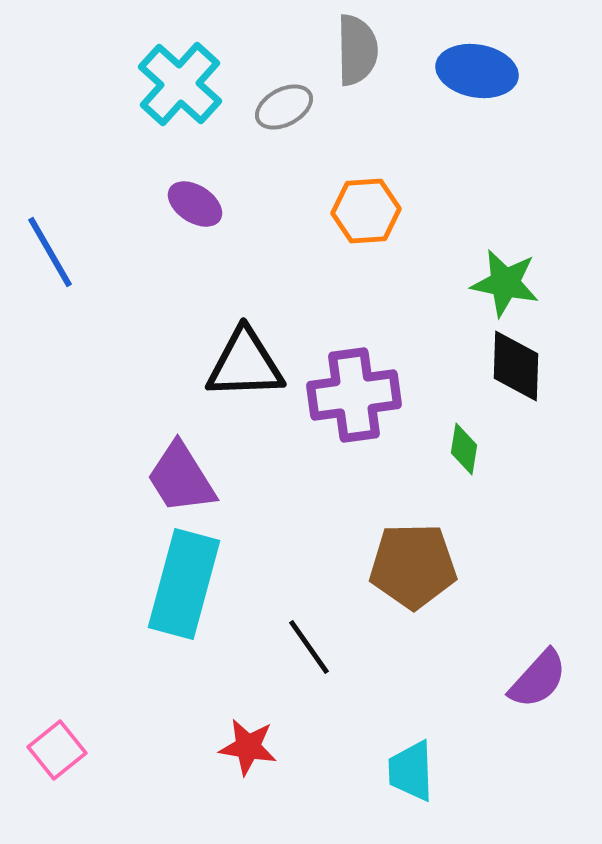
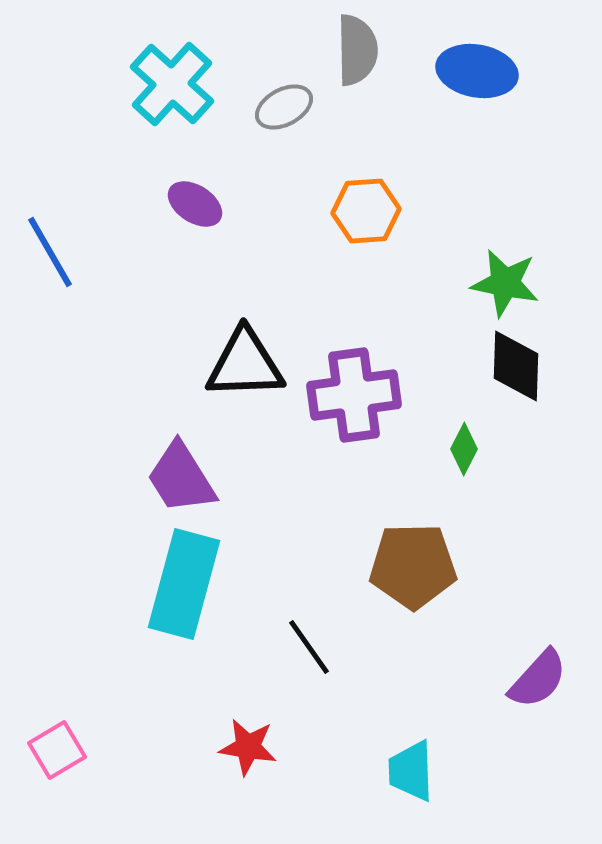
cyan cross: moved 8 px left
green diamond: rotated 18 degrees clockwise
pink square: rotated 8 degrees clockwise
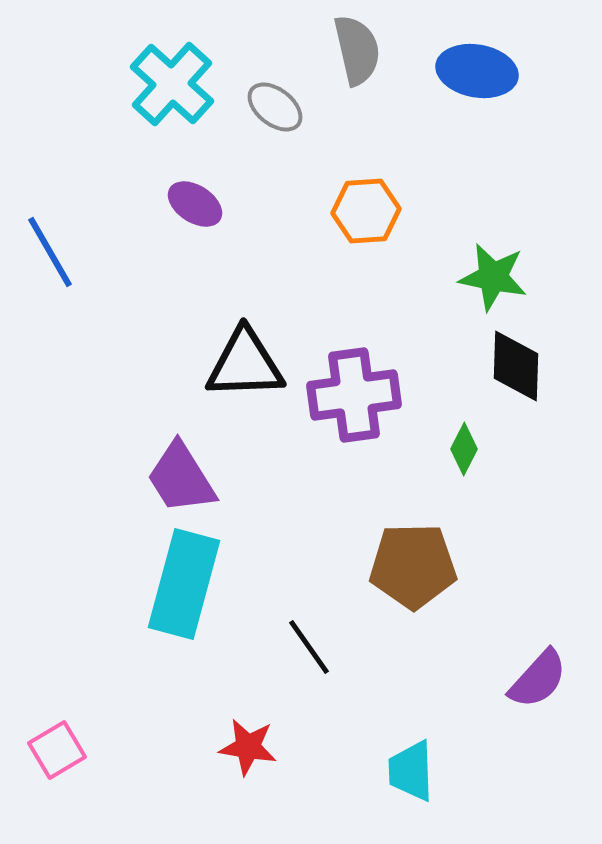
gray semicircle: rotated 12 degrees counterclockwise
gray ellipse: moved 9 px left; rotated 66 degrees clockwise
green star: moved 12 px left, 6 px up
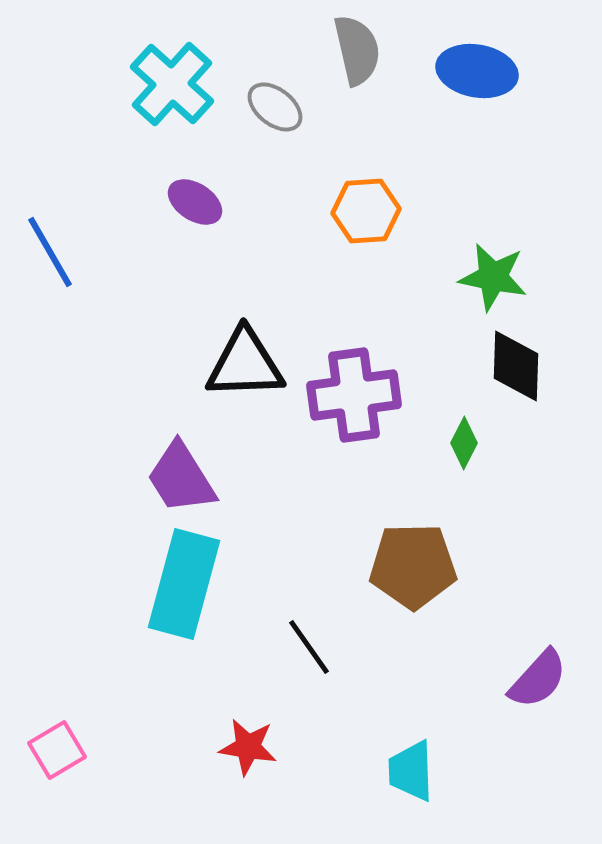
purple ellipse: moved 2 px up
green diamond: moved 6 px up
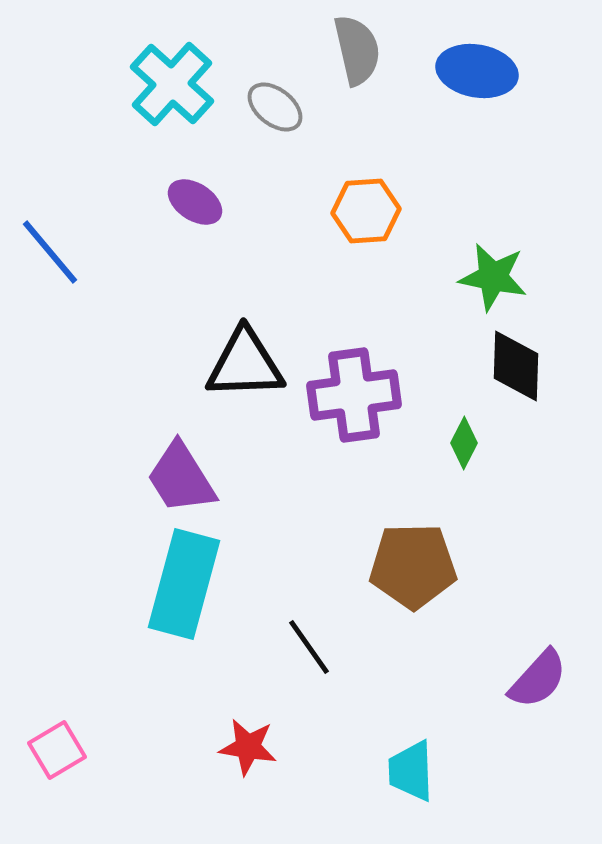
blue line: rotated 10 degrees counterclockwise
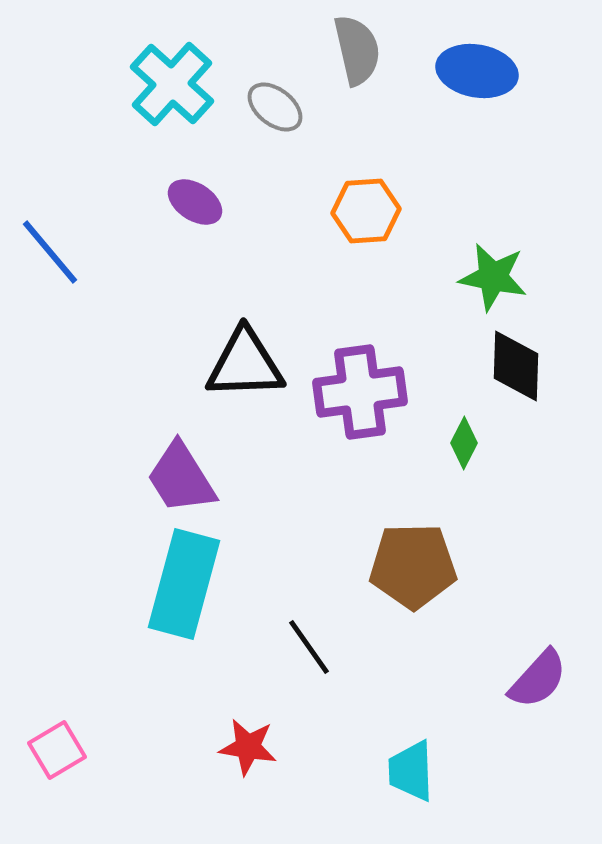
purple cross: moved 6 px right, 3 px up
